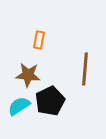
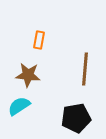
black pentagon: moved 26 px right, 17 px down; rotated 16 degrees clockwise
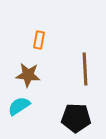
brown line: rotated 8 degrees counterclockwise
black pentagon: rotated 12 degrees clockwise
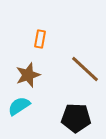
orange rectangle: moved 1 px right, 1 px up
brown line: rotated 44 degrees counterclockwise
brown star: rotated 25 degrees counterclockwise
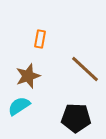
brown star: moved 1 px down
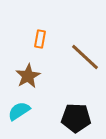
brown line: moved 12 px up
brown star: rotated 10 degrees counterclockwise
cyan semicircle: moved 5 px down
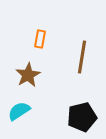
brown line: moved 3 px left; rotated 56 degrees clockwise
brown star: moved 1 px up
black pentagon: moved 6 px right, 1 px up; rotated 16 degrees counterclockwise
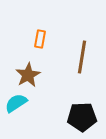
cyan semicircle: moved 3 px left, 8 px up
black pentagon: rotated 12 degrees clockwise
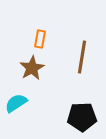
brown star: moved 4 px right, 7 px up
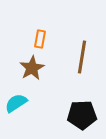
black pentagon: moved 2 px up
